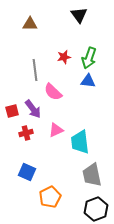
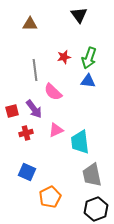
purple arrow: moved 1 px right
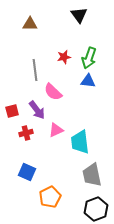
purple arrow: moved 3 px right, 1 px down
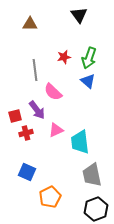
blue triangle: rotated 35 degrees clockwise
red square: moved 3 px right, 5 px down
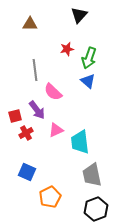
black triangle: rotated 18 degrees clockwise
red star: moved 3 px right, 8 px up
red cross: rotated 16 degrees counterclockwise
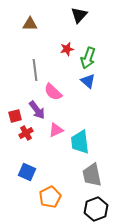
green arrow: moved 1 px left
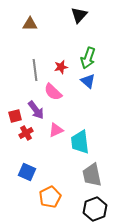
red star: moved 6 px left, 18 px down
purple arrow: moved 1 px left
black hexagon: moved 1 px left
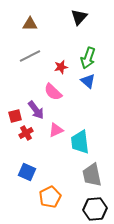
black triangle: moved 2 px down
gray line: moved 5 px left, 14 px up; rotated 70 degrees clockwise
black hexagon: rotated 15 degrees clockwise
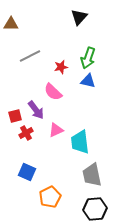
brown triangle: moved 19 px left
blue triangle: rotated 28 degrees counterclockwise
